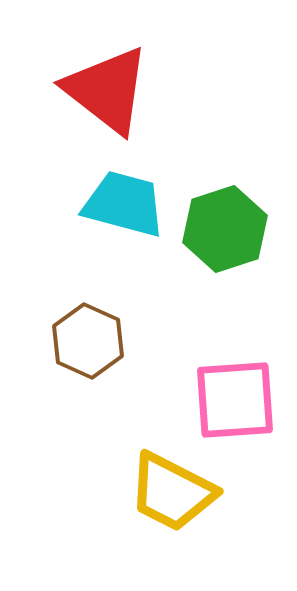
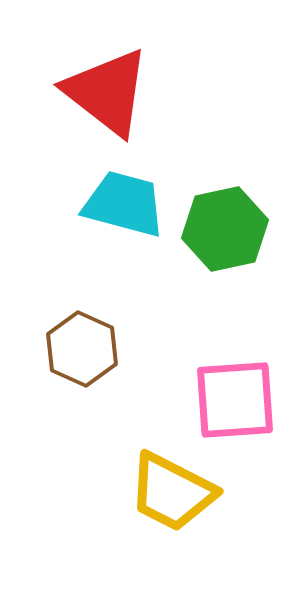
red triangle: moved 2 px down
green hexagon: rotated 6 degrees clockwise
brown hexagon: moved 6 px left, 8 px down
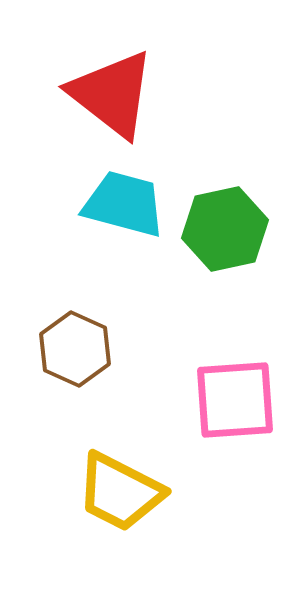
red triangle: moved 5 px right, 2 px down
brown hexagon: moved 7 px left
yellow trapezoid: moved 52 px left
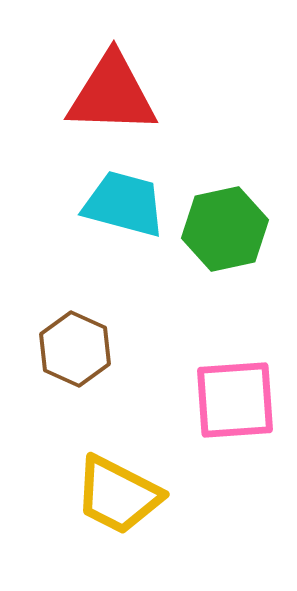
red triangle: rotated 36 degrees counterclockwise
yellow trapezoid: moved 2 px left, 3 px down
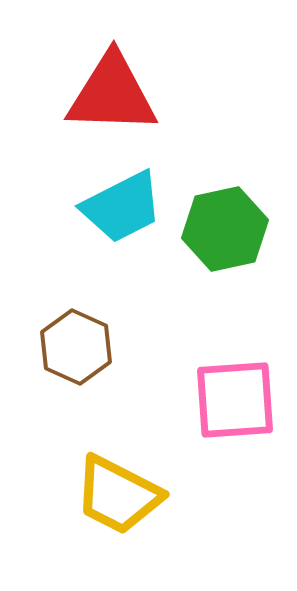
cyan trapezoid: moved 2 px left, 3 px down; rotated 138 degrees clockwise
brown hexagon: moved 1 px right, 2 px up
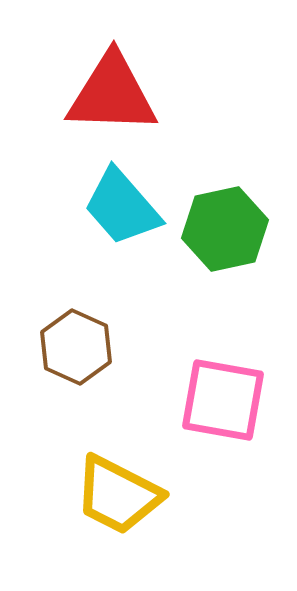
cyan trapezoid: rotated 76 degrees clockwise
pink square: moved 12 px left; rotated 14 degrees clockwise
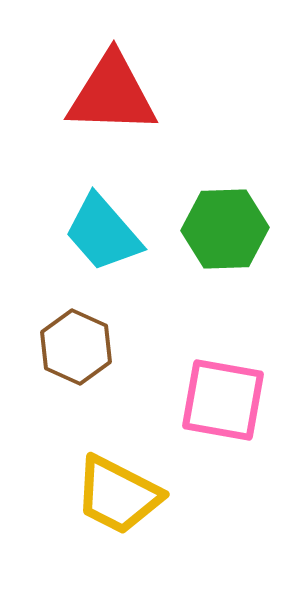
cyan trapezoid: moved 19 px left, 26 px down
green hexagon: rotated 10 degrees clockwise
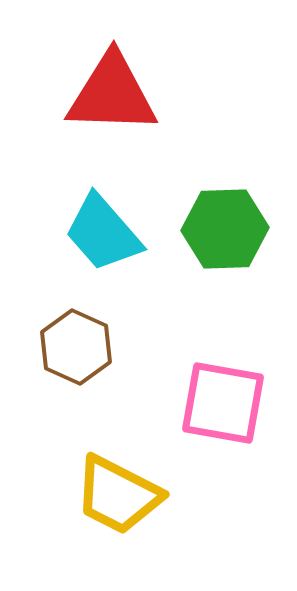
pink square: moved 3 px down
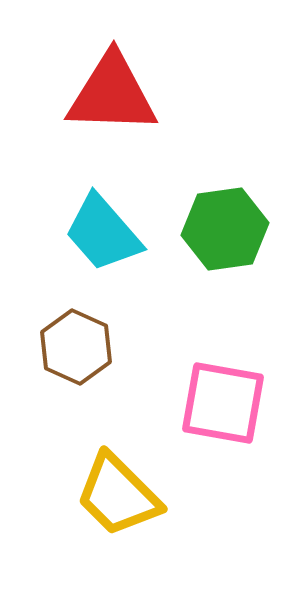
green hexagon: rotated 6 degrees counterclockwise
yellow trapezoid: rotated 18 degrees clockwise
